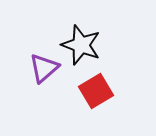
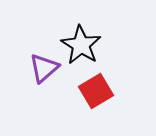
black star: rotated 12 degrees clockwise
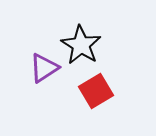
purple triangle: rotated 8 degrees clockwise
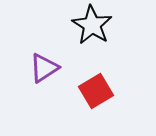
black star: moved 11 px right, 20 px up
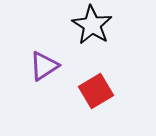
purple triangle: moved 2 px up
